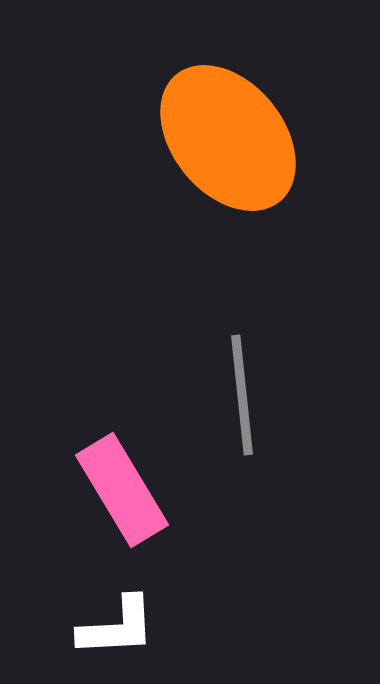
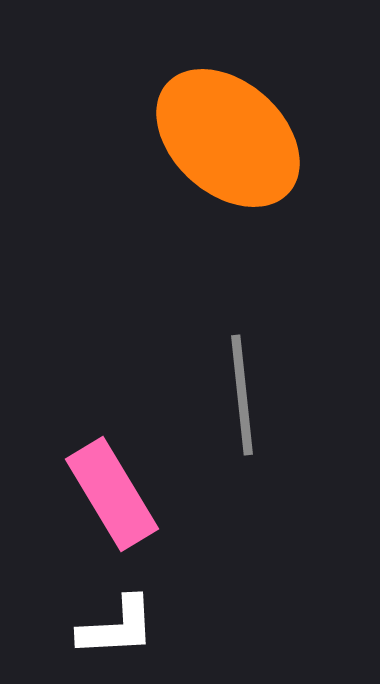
orange ellipse: rotated 9 degrees counterclockwise
pink rectangle: moved 10 px left, 4 px down
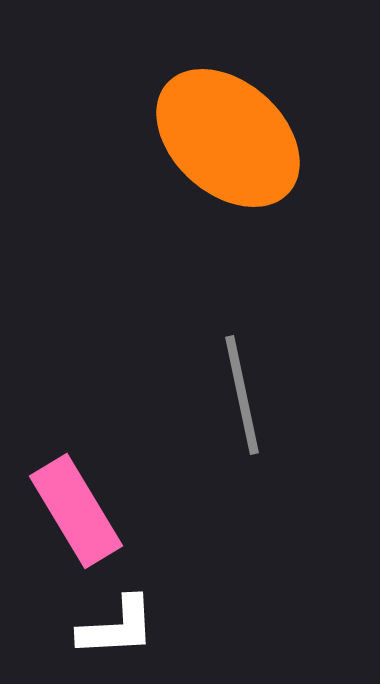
gray line: rotated 6 degrees counterclockwise
pink rectangle: moved 36 px left, 17 px down
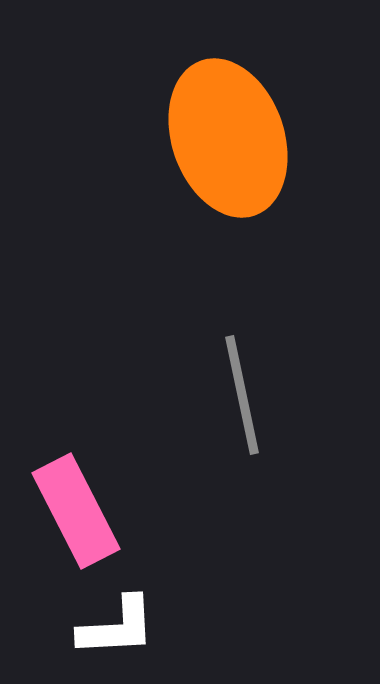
orange ellipse: rotated 29 degrees clockwise
pink rectangle: rotated 4 degrees clockwise
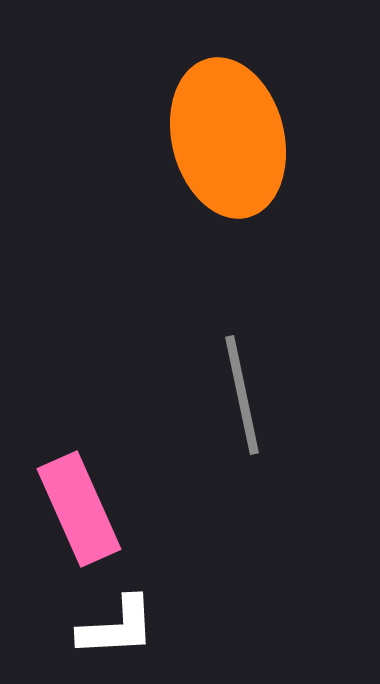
orange ellipse: rotated 5 degrees clockwise
pink rectangle: moved 3 px right, 2 px up; rotated 3 degrees clockwise
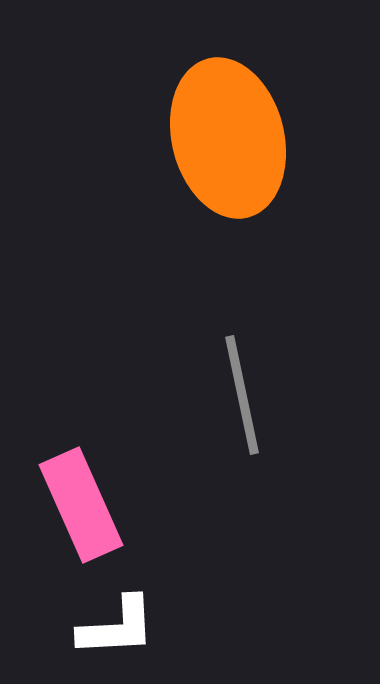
pink rectangle: moved 2 px right, 4 px up
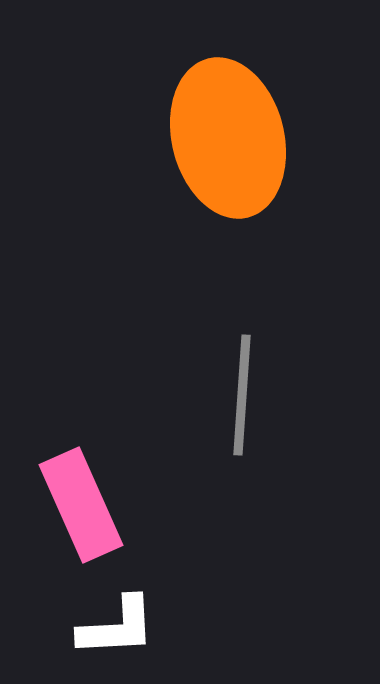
gray line: rotated 16 degrees clockwise
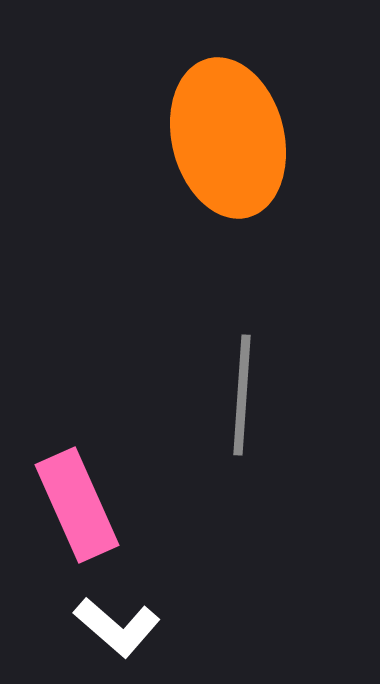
pink rectangle: moved 4 px left
white L-shape: rotated 44 degrees clockwise
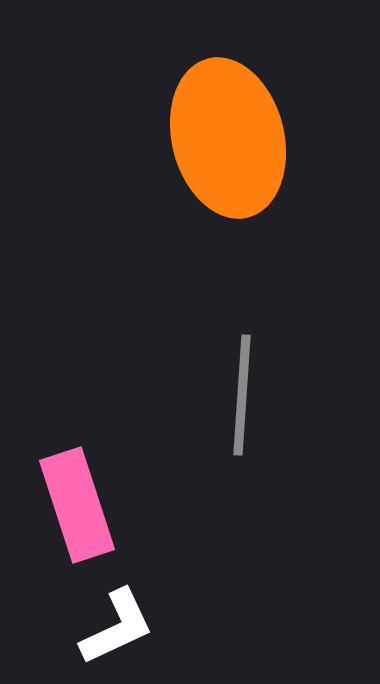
pink rectangle: rotated 6 degrees clockwise
white L-shape: rotated 66 degrees counterclockwise
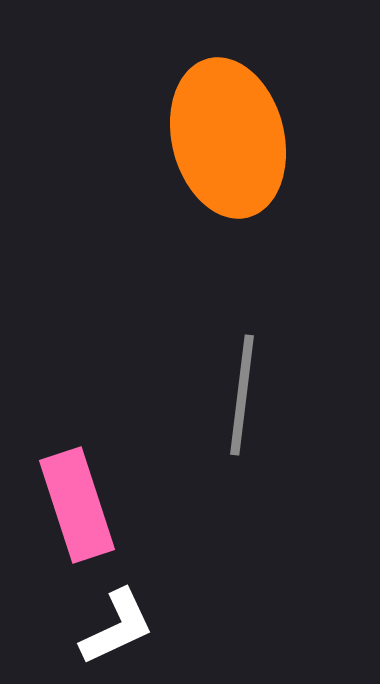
gray line: rotated 3 degrees clockwise
